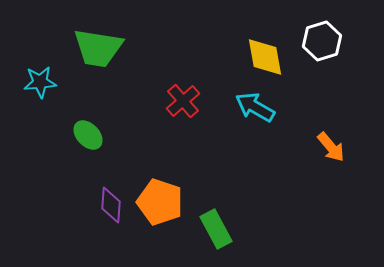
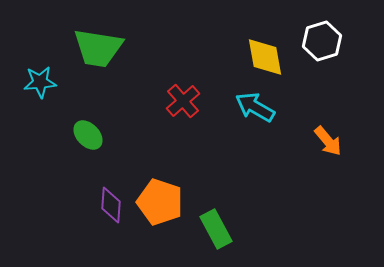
orange arrow: moved 3 px left, 6 px up
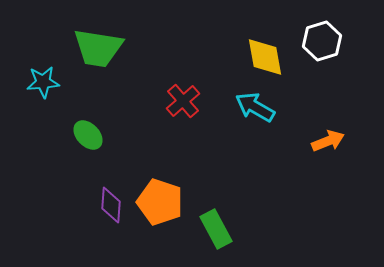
cyan star: moved 3 px right
orange arrow: rotated 72 degrees counterclockwise
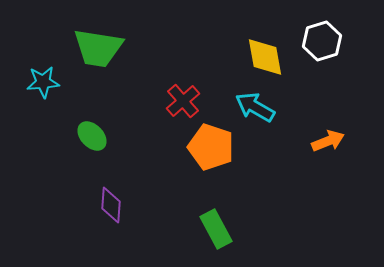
green ellipse: moved 4 px right, 1 px down
orange pentagon: moved 51 px right, 55 px up
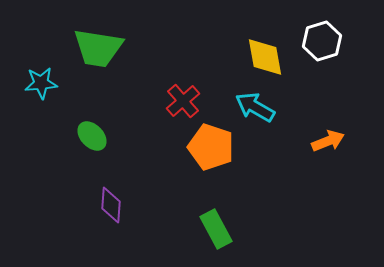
cyan star: moved 2 px left, 1 px down
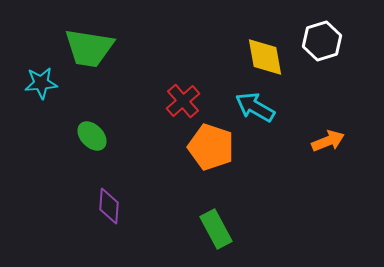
green trapezoid: moved 9 px left
purple diamond: moved 2 px left, 1 px down
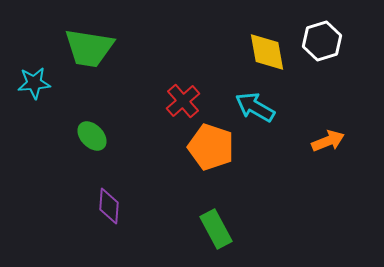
yellow diamond: moved 2 px right, 5 px up
cyan star: moved 7 px left
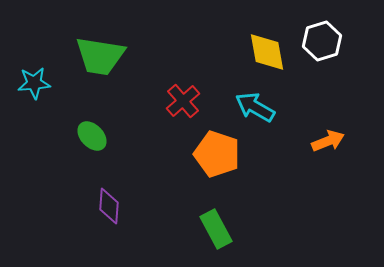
green trapezoid: moved 11 px right, 8 px down
orange pentagon: moved 6 px right, 7 px down
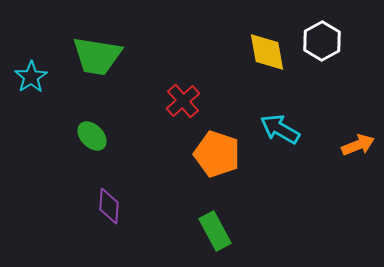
white hexagon: rotated 12 degrees counterclockwise
green trapezoid: moved 3 px left
cyan star: moved 3 px left, 6 px up; rotated 28 degrees counterclockwise
cyan arrow: moved 25 px right, 22 px down
orange arrow: moved 30 px right, 4 px down
green rectangle: moved 1 px left, 2 px down
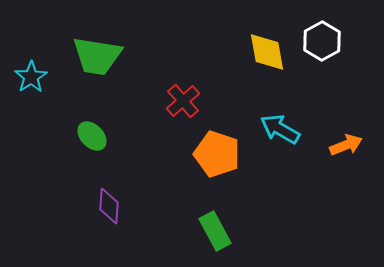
orange arrow: moved 12 px left
